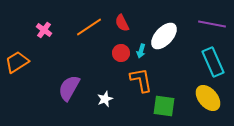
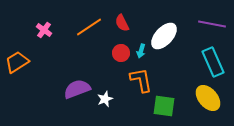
purple semicircle: moved 8 px right, 1 px down; rotated 40 degrees clockwise
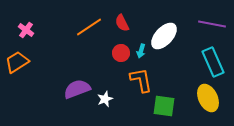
pink cross: moved 18 px left
yellow ellipse: rotated 16 degrees clockwise
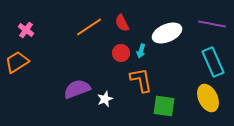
white ellipse: moved 3 px right, 3 px up; rotated 24 degrees clockwise
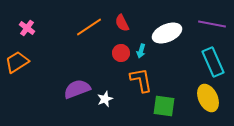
pink cross: moved 1 px right, 2 px up
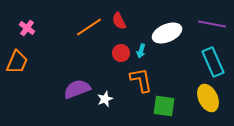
red semicircle: moved 3 px left, 2 px up
orange trapezoid: rotated 145 degrees clockwise
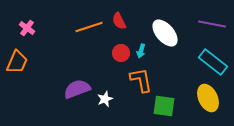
orange line: rotated 16 degrees clockwise
white ellipse: moved 2 px left; rotated 72 degrees clockwise
cyan rectangle: rotated 28 degrees counterclockwise
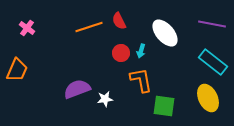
orange trapezoid: moved 8 px down
white star: rotated 14 degrees clockwise
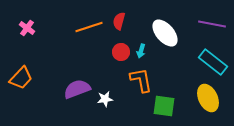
red semicircle: rotated 42 degrees clockwise
red circle: moved 1 px up
orange trapezoid: moved 4 px right, 8 px down; rotated 20 degrees clockwise
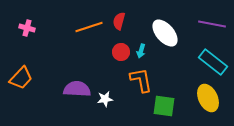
pink cross: rotated 21 degrees counterclockwise
purple semicircle: rotated 24 degrees clockwise
